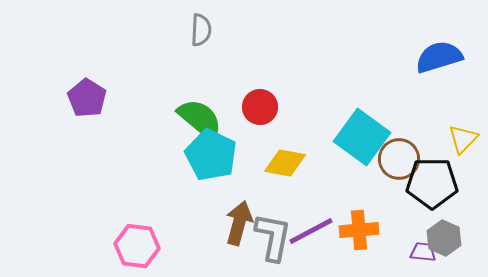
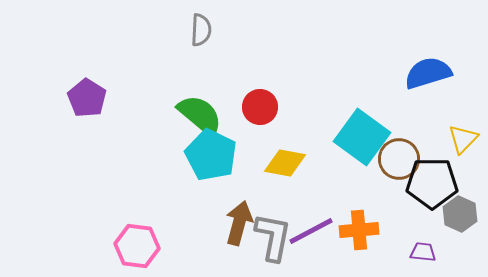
blue semicircle: moved 11 px left, 16 px down
green semicircle: moved 4 px up
gray hexagon: moved 16 px right, 24 px up
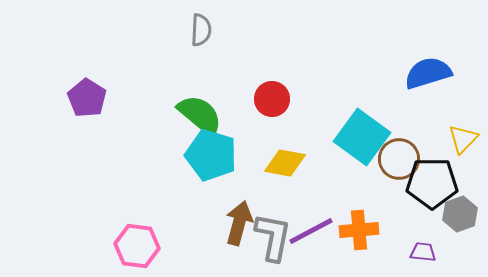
red circle: moved 12 px right, 8 px up
cyan pentagon: rotated 9 degrees counterclockwise
gray hexagon: rotated 16 degrees clockwise
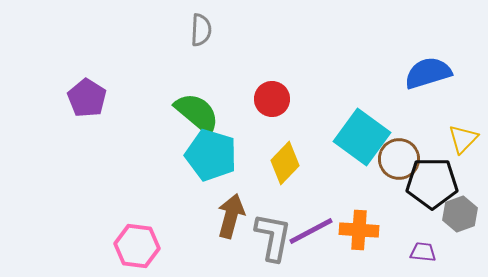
green semicircle: moved 3 px left, 2 px up
yellow diamond: rotated 57 degrees counterclockwise
brown arrow: moved 8 px left, 7 px up
orange cross: rotated 9 degrees clockwise
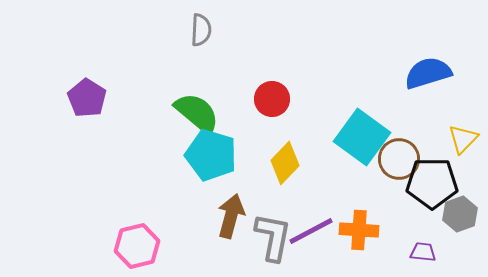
pink hexagon: rotated 21 degrees counterclockwise
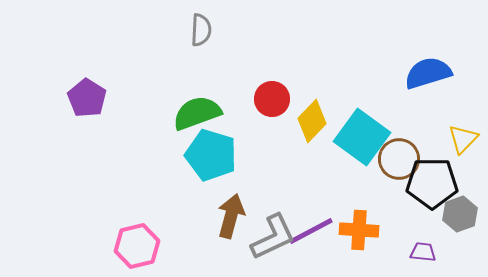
green semicircle: rotated 60 degrees counterclockwise
yellow diamond: moved 27 px right, 42 px up
gray L-shape: rotated 54 degrees clockwise
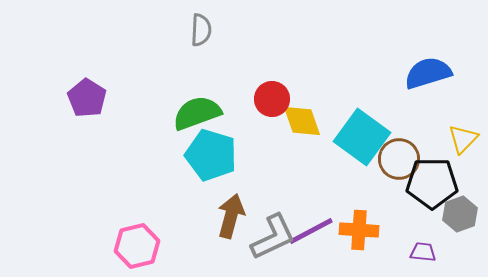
yellow diamond: moved 10 px left; rotated 63 degrees counterclockwise
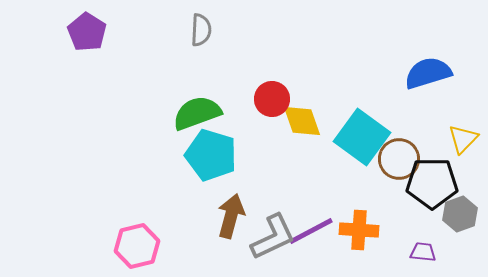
purple pentagon: moved 66 px up
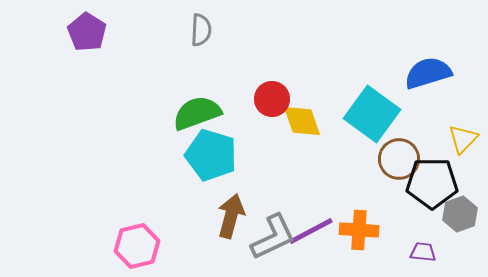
cyan square: moved 10 px right, 23 px up
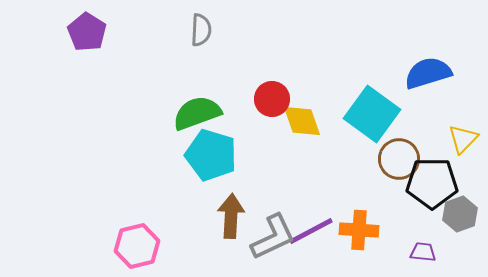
brown arrow: rotated 12 degrees counterclockwise
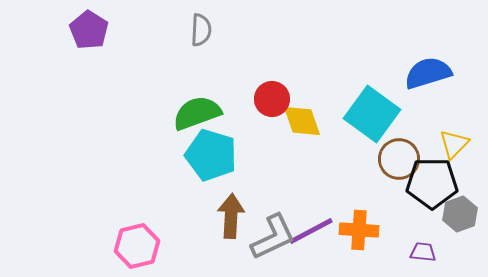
purple pentagon: moved 2 px right, 2 px up
yellow triangle: moved 9 px left, 5 px down
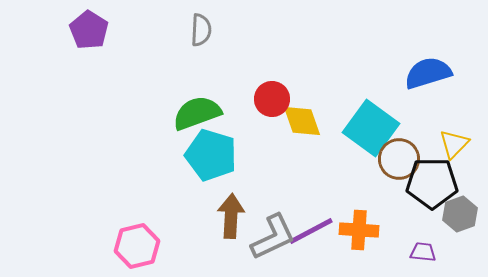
cyan square: moved 1 px left, 14 px down
